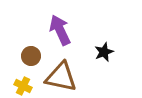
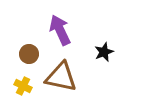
brown circle: moved 2 px left, 2 px up
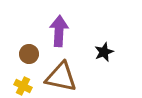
purple arrow: moved 1 px left, 1 px down; rotated 28 degrees clockwise
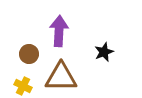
brown triangle: rotated 12 degrees counterclockwise
